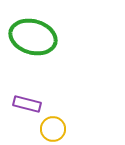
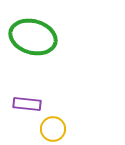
purple rectangle: rotated 8 degrees counterclockwise
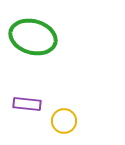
yellow circle: moved 11 px right, 8 px up
